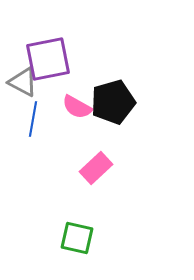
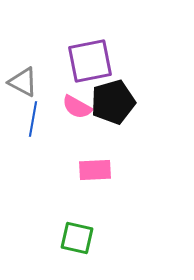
purple square: moved 42 px right, 2 px down
pink rectangle: moved 1 px left, 2 px down; rotated 40 degrees clockwise
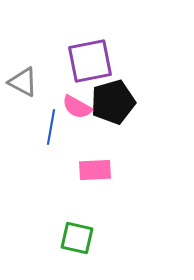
blue line: moved 18 px right, 8 px down
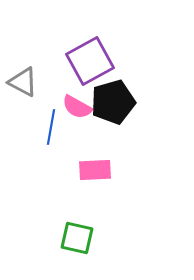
purple square: rotated 18 degrees counterclockwise
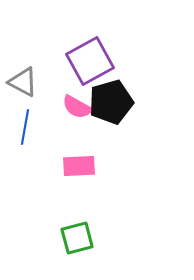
black pentagon: moved 2 px left
blue line: moved 26 px left
pink rectangle: moved 16 px left, 4 px up
green square: rotated 28 degrees counterclockwise
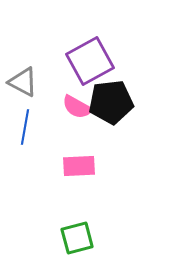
black pentagon: rotated 9 degrees clockwise
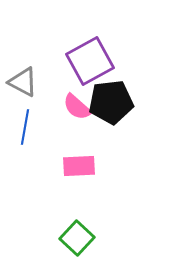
pink semicircle: rotated 12 degrees clockwise
green square: rotated 32 degrees counterclockwise
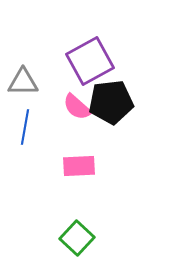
gray triangle: rotated 28 degrees counterclockwise
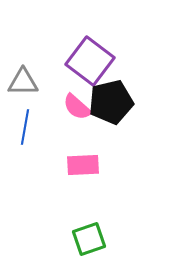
purple square: rotated 24 degrees counterclockwise
black pentagon: rotated 6 degrees counterclockwise
pink rectangle: moved 4 px right, 1 px up
green square: moved 12 px right, 1 px down; rotated 28 degrees clockwise
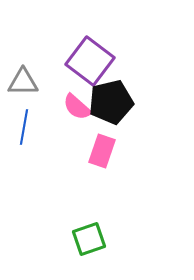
blue line: moved 1 px left
pink rectangle: moved 19 px right, 14 px up; rotated 68 degrees counterclockwise
